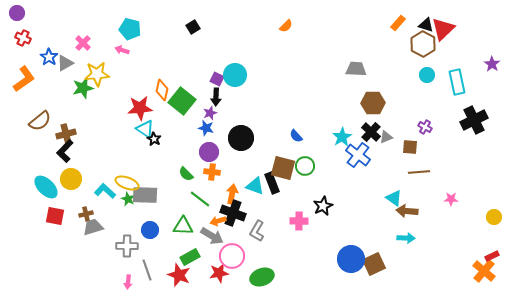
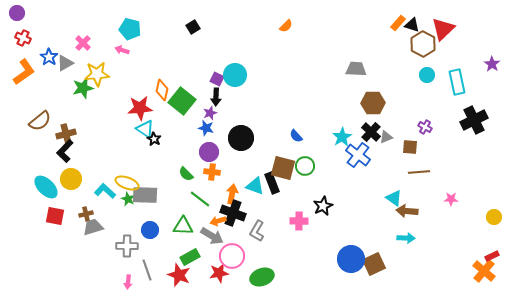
black triangle at (426, 25): moved 14 px left
orange L-shape at (24, 79): moved 7 px up
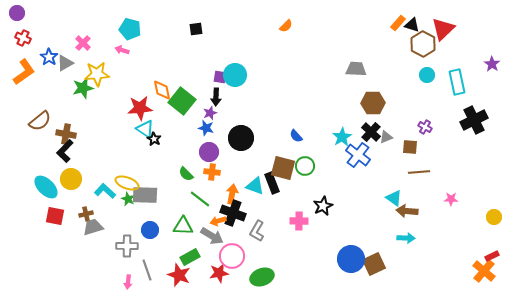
black square at (193, 27): moved 3 px right, 2 px down; rotated 24 degrees clockwise
purple square at (217, 79): moved 3 px right, 2 px up; rotated 16 degrees counterclockwise
orange diamond at (162, 90): rotated 25 degrees counterclockwise
brown cross at (66, 134): rotated 24 degrees clockwise
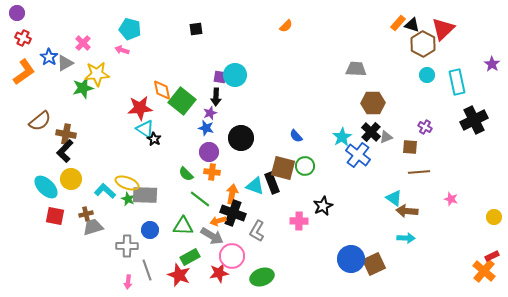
pink star at (451, 199): rotated 16 degrees clockwise
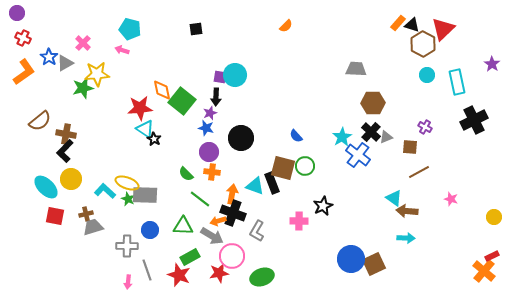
brown line at (419, 172): rotated 25 degrees counterclockwise
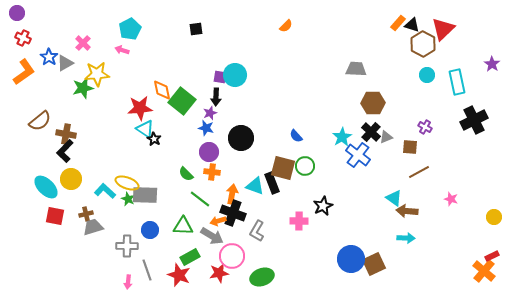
cyan pentagon at (130, 29): rotated 30 degrees clockwise
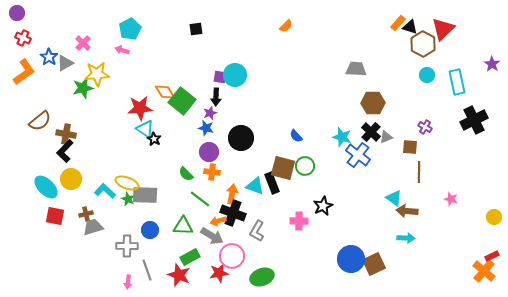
black triangle at (412, 25): moved 2 px left, 2 px down
orange diamond at (162, 90): moved 3 px right, 2 px down; rotated 20 degrees counterclockwise
cyan star at (342, 137): rotated 24 degrees counterclockwise
brown line at (419, 172): rotated 60 degrees counterclockwise
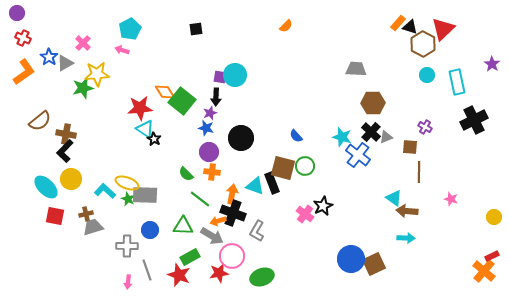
pink cross at (299, 221): moved 6 px right, 7 px up; rotated 36 degrees clockwise
